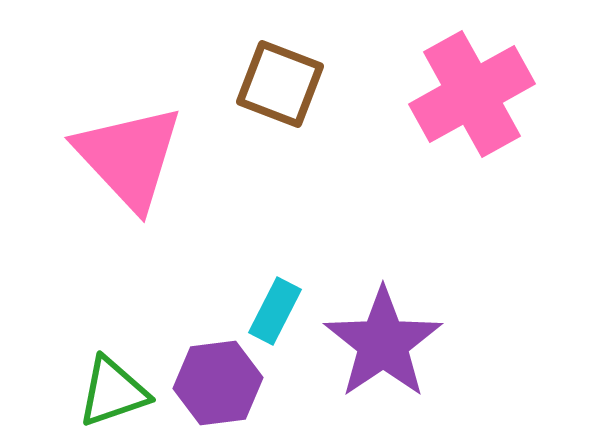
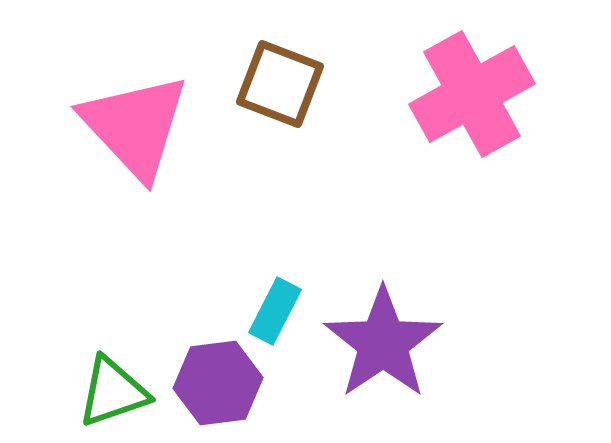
pink triangle: moved 6 px right, 31 px up
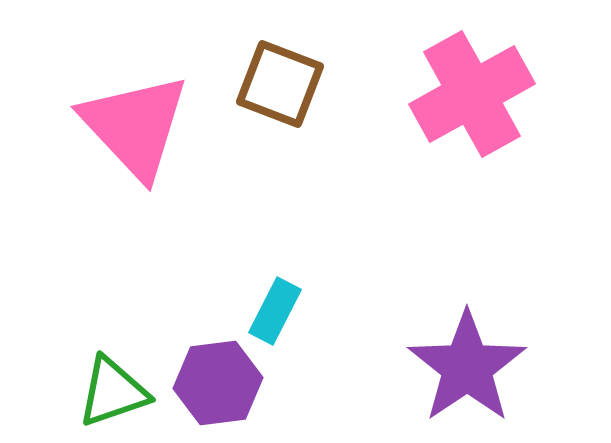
purple star: moved 84 px right, 24 px down
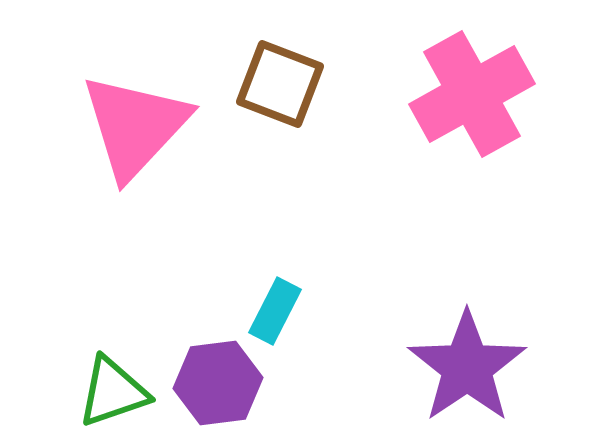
pink triangle: rotated 26 degrees clockwise
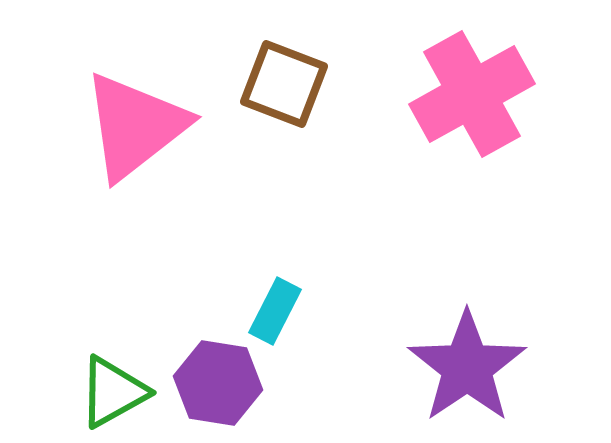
brown square: moved 4 px right
pink triangle: rotated 9 degrees clockwise
purple hexagon: rotated 16 degrees clockwise
green triangle: rotated 10 degrees counterclockwise
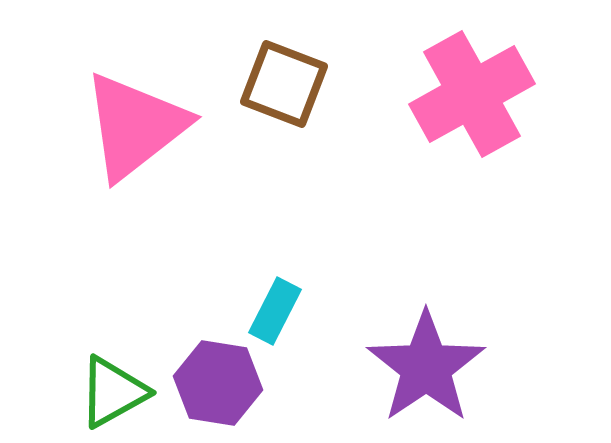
purple star: moved 41 px left
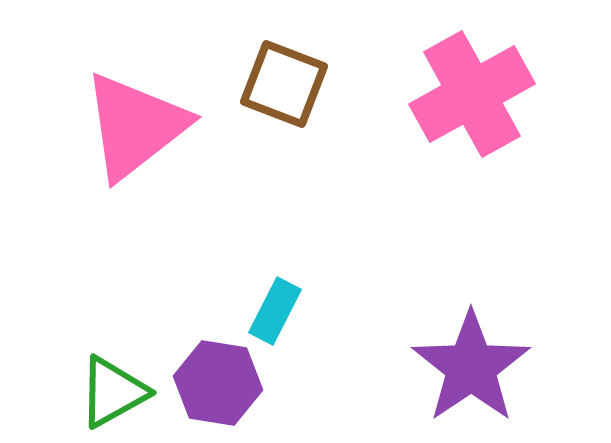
purple star: moved 45 px right
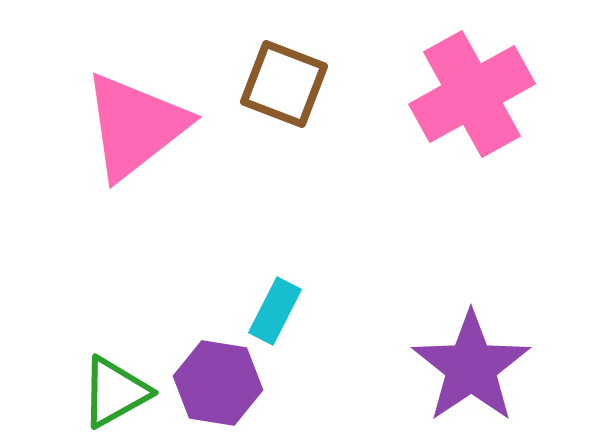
green triangle: moved 2 px right
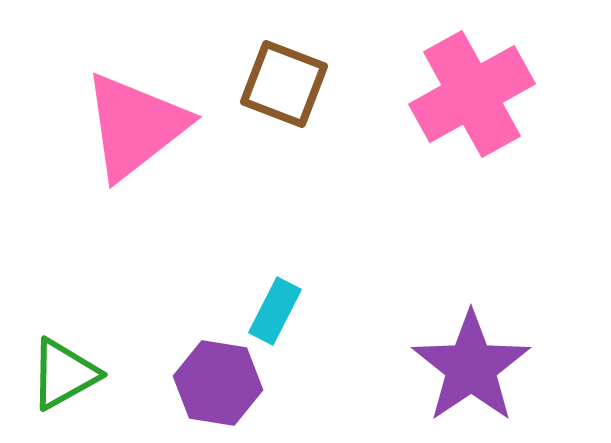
green triangle: moved 51 px left, 18 px up
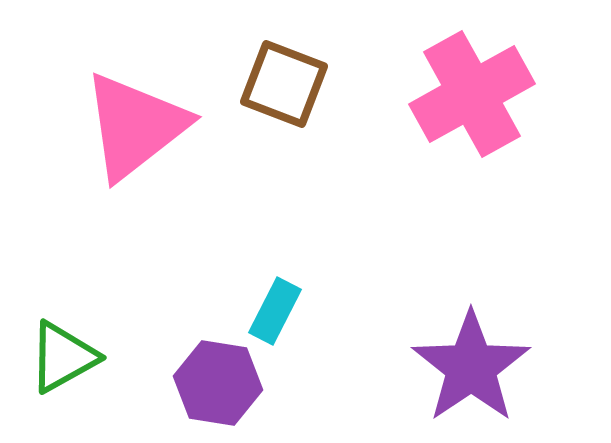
green triangle: moved 1 px left, 17 px up
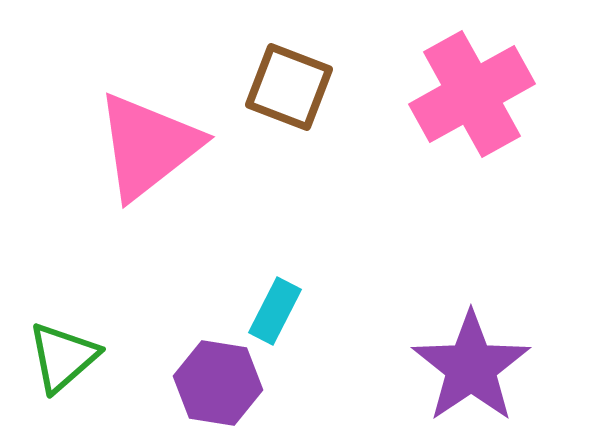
brown square: moved 5 px right, 3 px down
pink triangle: moved 13 px right, 20 px down
green triangle: rotated 12 degrees counterclockwise
